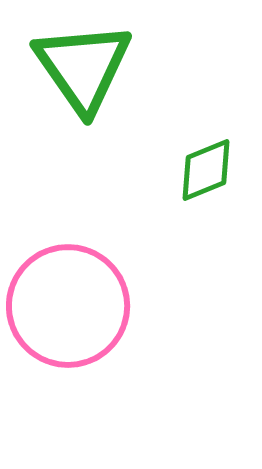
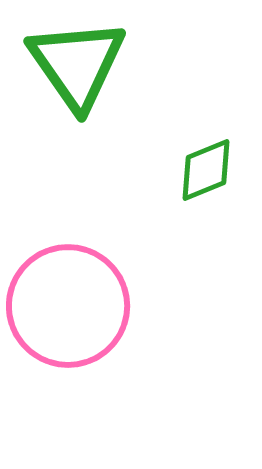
green triangle: moved 6 px left, 3 px up
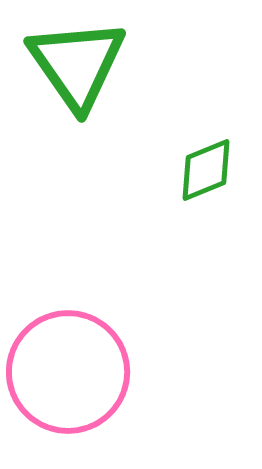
pink circle: moved 66 px down
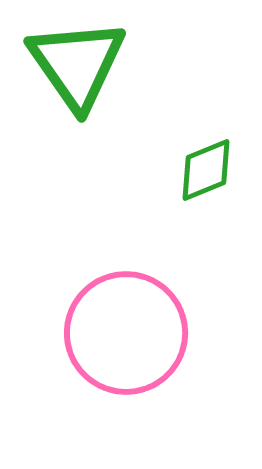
pink circle: moved 58 px right, 39 px up
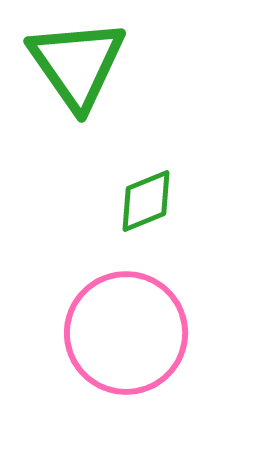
green diamond: moved 60 px left, 31 px down
